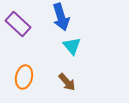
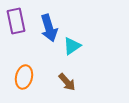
blue arrow: moved 12 px left, 11 px down
purple rectangle: moved 2 px left, 3 px up; rotated 35 degrees clockwise
cyan triangle: rotated 36 degrees clockwise
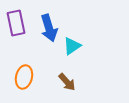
purple rectangle: moved 2 px down
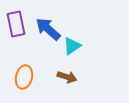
purple rectangle: moved 1 px down
blue arrow: moved 1 px left, 1 px down; rotated 148 degrees clockwise
brown arrow: moved 5 px up; rotated 30 degrees counterclockwise
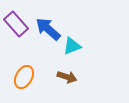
purple rectangle: rotated 30 degrees counterclockwise
cyan triangle: rotated 12 degrees clockwise
orange ellipse: rotated 15 degrees clockwise
